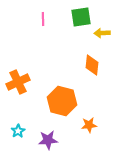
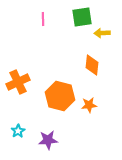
green square: moved 1 px right
orange hexagon: moved 2 px left, 5 px up
orange star: moved 20 px up
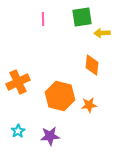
purple star: moved 2 px right, 4 px up
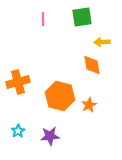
yellow arrow: moved 9 px down
orange diamond: rotated 15 degrees counterclockwise
orange cross: rotated 10 degrees clockwise
orange star: rotated 21 degrees counterclockwise
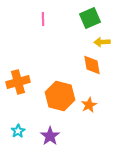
green square: moved 8 px right, 1 px down; rotated 15 degrees counterclockwise
purple star: rotated 30 degrees counterclockwise
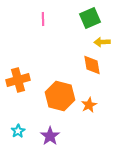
orange cross: moved 2 px up
